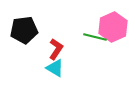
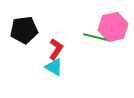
pink hexagon: rotated 12 degrees clockwise
cyan triangle: moved 1 px left, 1 px up
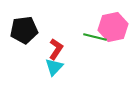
cyan triangle: rotated 42 degrees clockwise
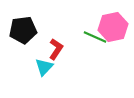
black pentagon: moved 1 px left
green line: rotated 10 degrees clockwise
cyan triangle: moved 10 px left
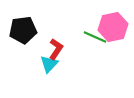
cyan triangle: moved 5 px right, 3 px up
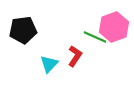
pink hexagon: moved 1 px right; rotated 8 degrees counterclockwise
red L-shape: moved 19 px right, 7 px down
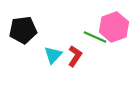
cyan triangle: moved 4 px right, 9 px up
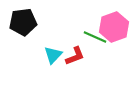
black pentagon: moved 8 px up
red L-shape: rotated 35 degrees clockwise
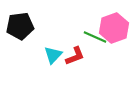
black pentagon: moved 3 px left, 4 px down
pink hexagon: moved 1 px down
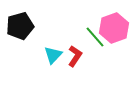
black pentagon: rotated 8 degrees counterclockwise
green line: rotated 25 degrees clockwise
red L-shape: rotated 35 degrees counterclockwise
